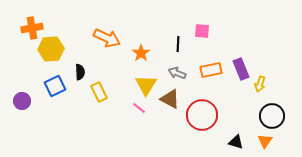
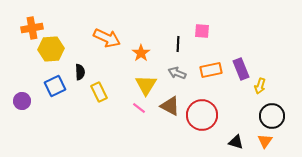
yellow arrow: moved 2 px down
brown triangle: moved 7 px down
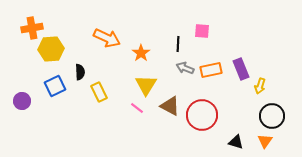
gray arrow: moved 8 px right, 5 px up
pink line: moved 2 px left
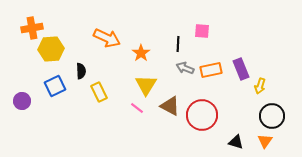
black semicircle: moved 1 px right, 1 px up
